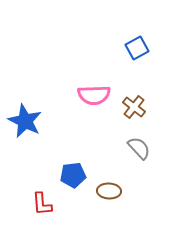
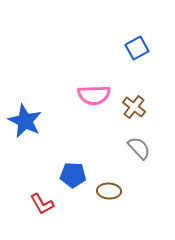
blue pentagon: rotated 10 degrees clockwise
red L-shape: rotated 25 degrees counterclockwise
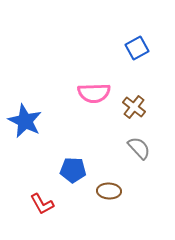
pink semicircle: moved 2 px up
blue pentagon: moved 5 px up
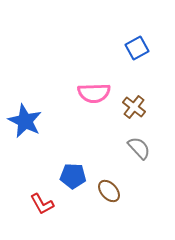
blue pentagon: moved 6 px down
brown ellipse: rotated 45 degrees clockwise
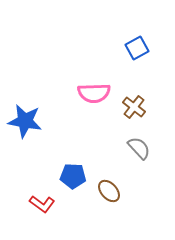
blue star: rotated 16 degrees counterclockwise
red L-shape: rotated 25 degrees counterclockwise
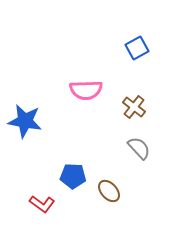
pink semicircle: moved 8 px left, 3 px up
